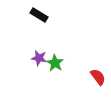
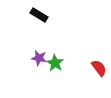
red semicircle: moved 1 px right, 9 px up
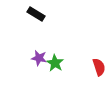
black rectangle: moved 3 px left, 1 px up
red semicircle: moved 1 px up; rotated 18 degrees clockwise
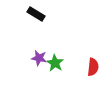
red semicircle: moved 6 px left; rotated 24 degrees clockwise
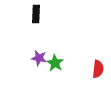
black rectangle: rotated 60 degrees clockwise
red semicircle: moved 5 px right, 2 px down
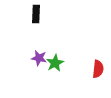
green star: rotated 12 degrees clockwise
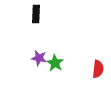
green star: rotated 12 degrees counterclockwise
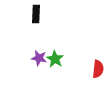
green star: moved 4 px up
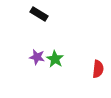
black rectangle: moved 3 px right; rotated 60 degrees counterclockwise
purple star: moved 2 px left, 1 px up
